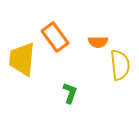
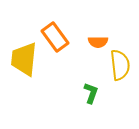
yellow trapezoid: moved 2 px right
green L-shape: moved 21 px right
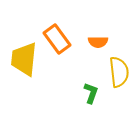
orange rectangle: moved 2 px right, 2 px down
yellow semicircle: moved 1 px left, 7 px down
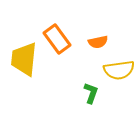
orange semicircle: rotated 12 degrees counterclockwise
yellow semicircle: moved 2 px up; rotated 88 degrees clockwise
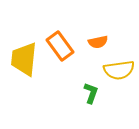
orange rectangle: moved 3 px right, 7 px down
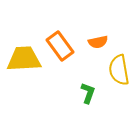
yellow trapezoid: rotated 81 degrees clockwise
yellow semicircle: rotated 88 degrees clockwise
green L-shape: moved 3 px left
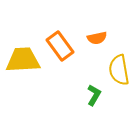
orange semicircle: moved 1 px left, 4 px up
yellow trapezoid: moved 1 px left, 1 px down
green L-shape: moved 6 px right, 2 px down; rotated 10 degrees clockwise
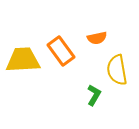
orange rectangle: moved 1 px right, 5 px down
yellow semicircle: moved 2 px left
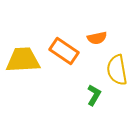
orange rectangle: moved 3 px right; rotated 20 degrees counterclockwise
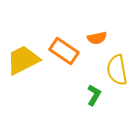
yellow trapezoid: rotated 24 degrees counterclockwise
